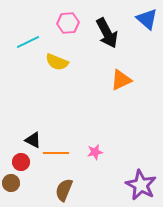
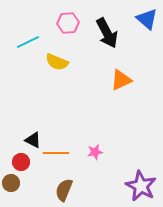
purple star: moved 1 px down
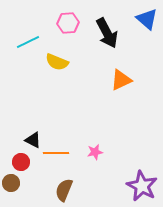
purple star: moved 1 px right
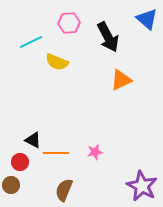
pink hexagon: moved 1 px right
black arrow: moved 1 px right, 4 px down
cyan line: moved 3 px right
red circle: moved 1 px left
brown circle: moved 2 px down
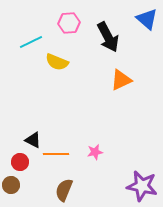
orange line: moved 1 px down
purple star: rotated 16 degrees counterclockwise
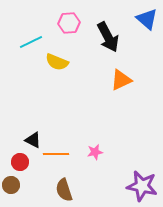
brown semicircle: rotated 40 degrees counterclockwise
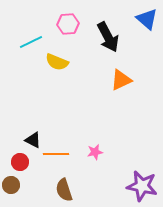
pink hexagon: moved 1 px left, 1 px down
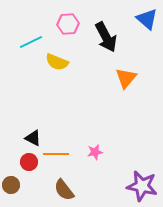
black arrow: moved 2 px left
orange triangle: moved 5 px right, 2 px up; rotated 25 degrees counterclockwise
black triangle: moved 2 px up
red circle: moved 9 px right
brown semicircle: rotated 20 degrees counterclockwise
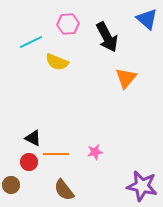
black arrow: moved 1 px right
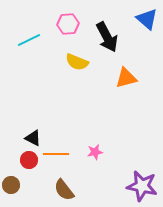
cyan line: moved 2 px left, 2 px up
yellow semicircle: moved 20 px right
orange triangle: rotated 35 degrees clockwise
red circle: moved 2 px up
